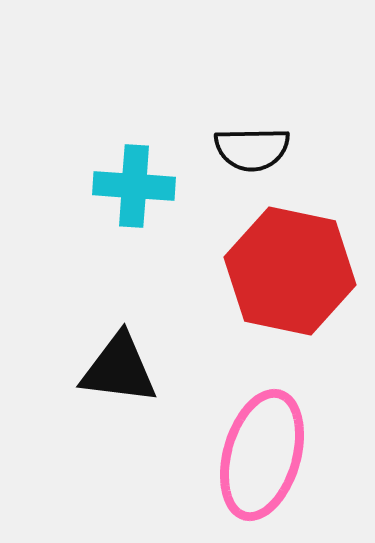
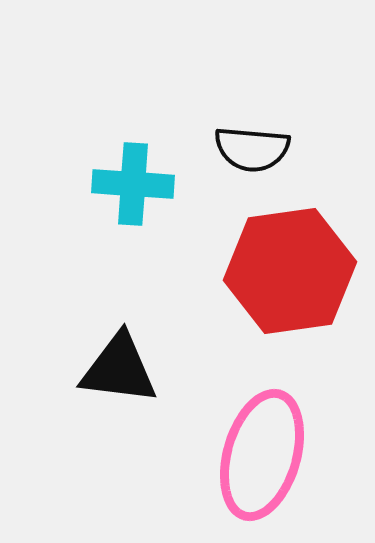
black semicircle: rotated 6 degrees clockwise
cyan cross: moved 1 px left, 2 px up
red hexagon: rotated 20 degrees counterclockwise
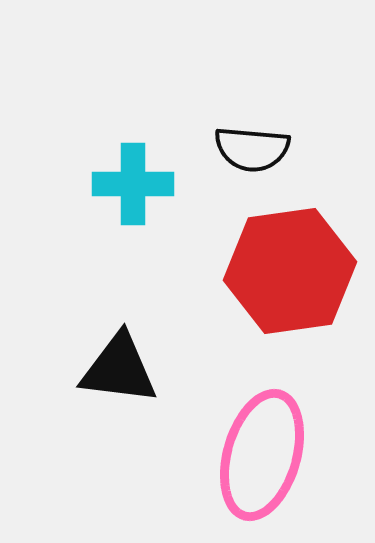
cyan cross: rotated 4 degrees counterclockwise
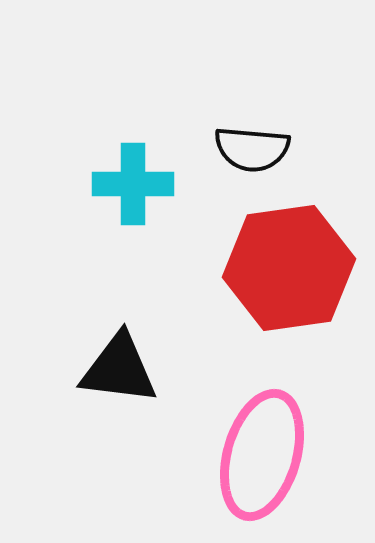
red hexagon: moved 1 px left, 3 px up
